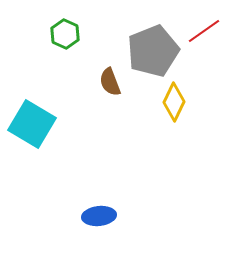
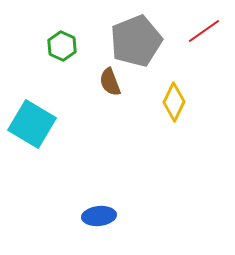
green hexagon: moved 3 px left, 12 px down
gray pentagon: moved 17 px left, 10 px up
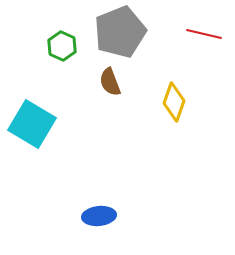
red line: moved 3 px down; rotated 48 degrees clockwise
gray pentagon: moved 16 px left, 9 px up
yellow diamond: rotated 6 degrees counterclockwise
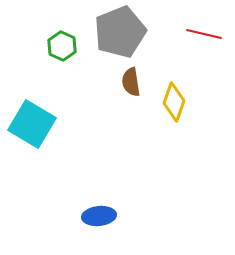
brown semicircle: moved 21 px right; rotated 12 degrees clockwise
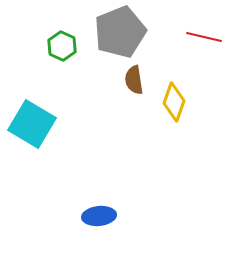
red line: moved 3 px down
brown semicircle: moved 3 px right, 2 px up
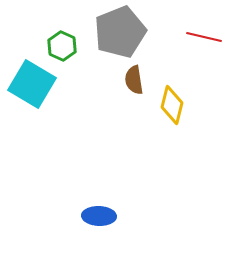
yellow diamond: moved 2 px left, 3 px down; rotated 6 degrees counterclockwise
cyan square: moved 40 px up
blue ellipse: rotated 8 degrees clockwise
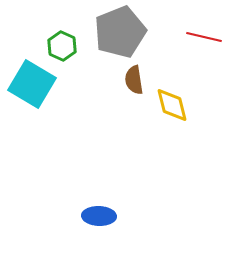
yellow diamond: rotated 27 degrees counterclockwise
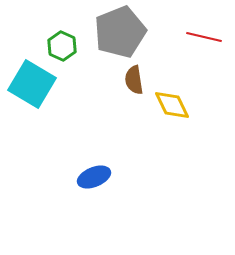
yellow diamond: rotated 12 degrees counterclockwise
blue ellipse: moved 5 px left, 39 px up; rotated 24 degrees counterclockwise
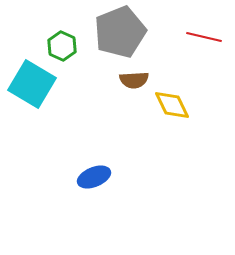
brown semicircle: rotated 84 degrees counterclockwise
